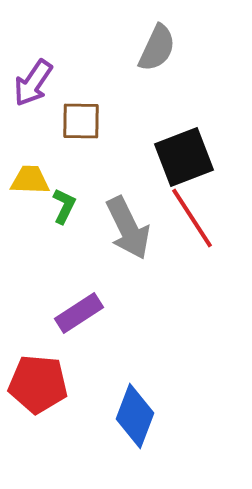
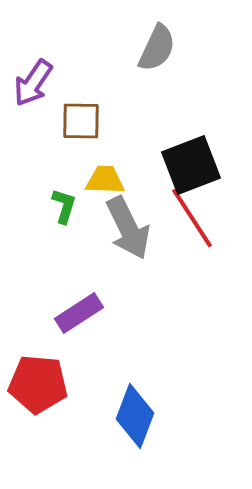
black square: moved 7 px right, 8 px down
yellow trapezoid: moved 75 px right
green L-shape: rotated 9 degrees counterclockwise
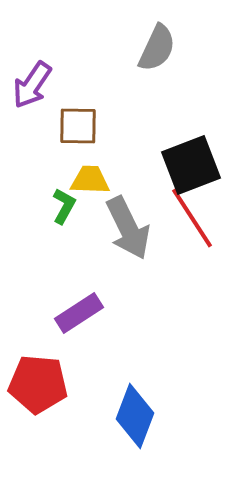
purple arrow: moved 1 px left, 2 px down
brown square: moved 3 px left, 5 px down
yellow trapezoid: moved 15 px left
green L-shape: rotated 12 degrees clockwise
